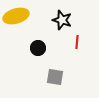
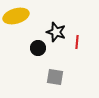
black star: moved 6 px left, 12 px down
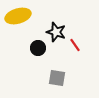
yellow ellipse: moved 2 px right
red line: moved 2 px left, 3 px down; rotated 40 degrees counterclockwise
gray square: moved 2 px right, 1 px down
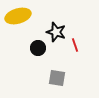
red line: rotated 16 degrees clockwise
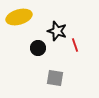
yellow ellipse: moved 1 px right, 1 px down
black star: moved 1 px right, 1 px up
gray square: moved 2 px left
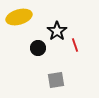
black star: rotated 18 degrees clockwise
gray square: moved 1 px right, 2 px down; rotated 18 degrees counterclockwise
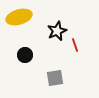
black star: rotated 12 degrees clockwise
black circle: moved 13 px left, 7 px down
gray square: moved 1 px left, 2 px up
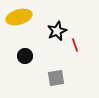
black circle: moved 1 px down
gray square: moved 1 px right
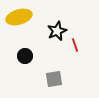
gray square: moved 2 px left, 1 px down
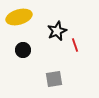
black circle: moved 2 px left, 6 px up
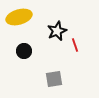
black circle: moved 1 px right, 1 px down
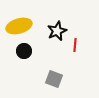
yellow ellipse: moved 9 px down
red line: rotated 24 degrees clockwise
gray square: rotated 30 degrees clockwise
